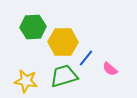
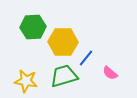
pink semicircle: moved 4 px down
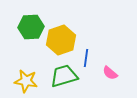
green hexagon: moved 2 px left
yellow hexagon: moved 2 px left, 2 px up; rotated 20 degrees counterclockwise
blue line: rotated 30 degrees counterclockwise
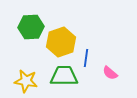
yellow hexagon: moved 2 px down
green trapezoid: rotated 16 degrees clockwise
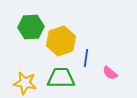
yellow hexagon: moved 1 px up
green trapezoid: moved 3 px left, 2 px down
yellow star: moved 1 px left, 2 px down
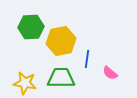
yellow hexagon: rotated 8 degrees clockwise
blue line: moved 1 px right, 1 px down
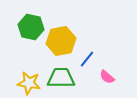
green hexagon: rotated 15 degrees clockwise
blue line: rotated 30 degrees clockwise
pink semicircle: moved 3 px left, 4 px down
yellow star: moved 4 px right
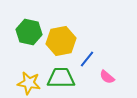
green hexagon: moved 2 px left, 5 px down
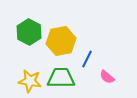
green hexagon: rotated 15 degrees clockwise
blue line: rotated 12 degrees counterclockwise
yellow star: moved 1 px right, 2 px up
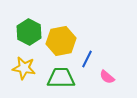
yellow star: moved 6 px left, 13 px up
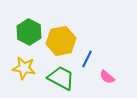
green trapezoid: rotated 28 degrees clockwise
